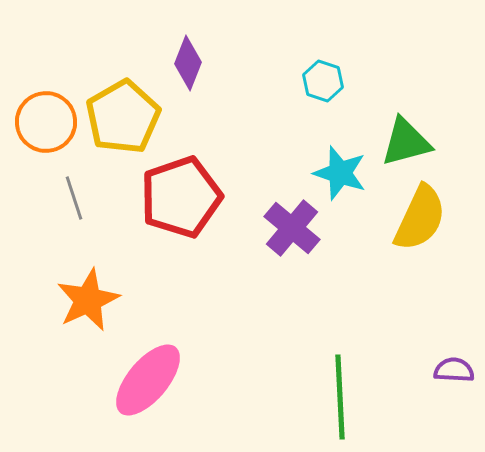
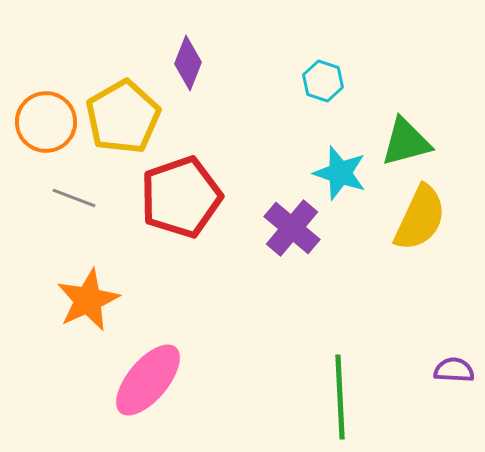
gray line: rotated 51 degrees counterclockwise
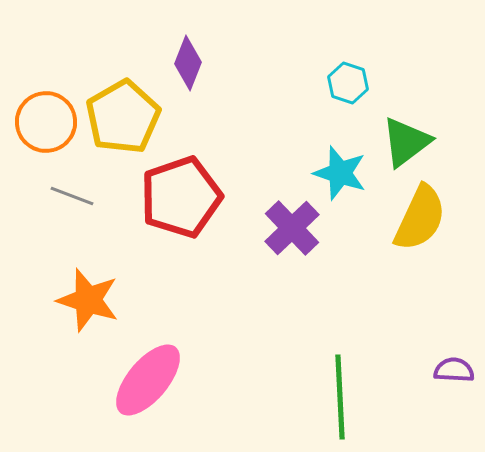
cyan hexagon: moved 25 px right, 2 px down
green triangle: rotated 22 degrees counterclockwise
gray line: moved 2 px left, 2 px up
purple cross: rotated 6 degrees clockwise
orange star: rotated 30 degrees counterclockwise
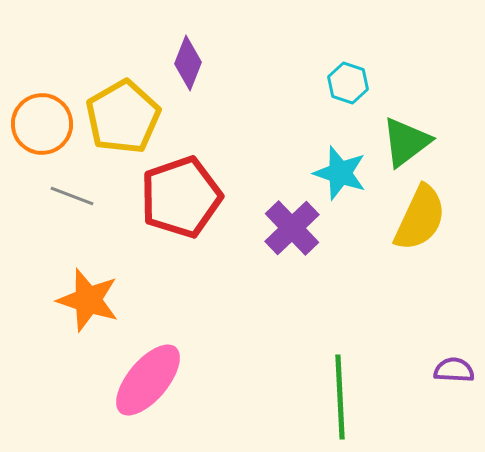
orange circle: moved 4 px left, 2 px down
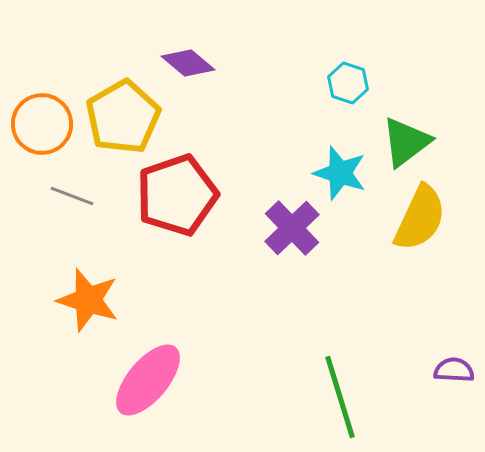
purple diamond: rotated 72 degrees counterclockwise
red pentagon: moved 4 px left, 2 px up
green line: rotated 14 degrees counterclockwise
